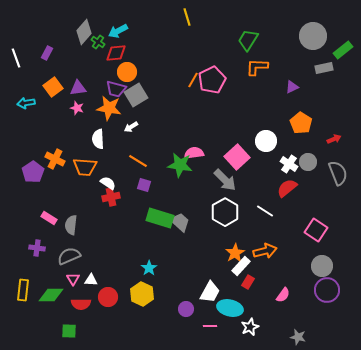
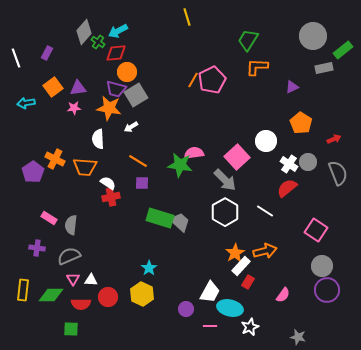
pink star at (77, 108): moved 3 px left; rotated 24 degrees counterclockwise
purple square at (144, 185): moved 2 px left, 2 px up; rotated 16 degrees counterclockwise
green square at (69, 331): moved 2 px right, 2 px up
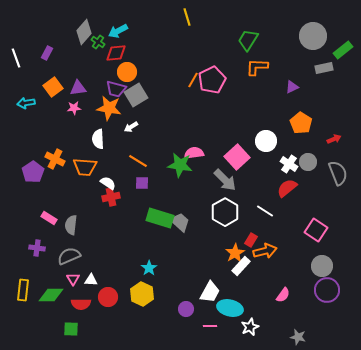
red rectangle at (248, 282): moved 3 px right, 42 px up
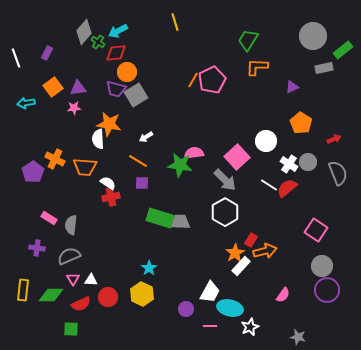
yellow line at (187, 17): moved 12 px left, 5 px down
orange star at (109, 108): moved 16 px down
white arrow at (131, 127): moved 15 px right, 10 px down
white line at (265, 211): moved 4 px right, 26 px up
gray trapezoid at (180, 222): rotated 40 degrees counterclockwise
red semicircle at (81, 304): rotated 24 degrees counterclockwise
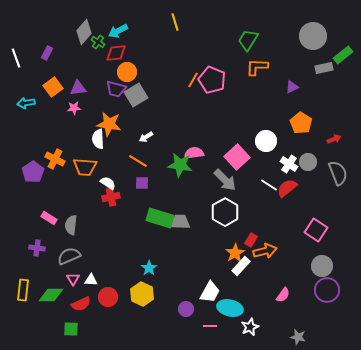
green rectangle at (343, 50): moved 5 px down
pink pentagon at (212, 80): rotated 24 degrees counterclockwise
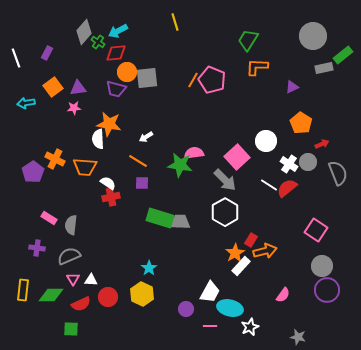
gray square at (136, 95): moved 11 px right, 17 px up; rotated 25 degrees clockwise
red arrow at (334, 139): moved 12 px left, 5 px down
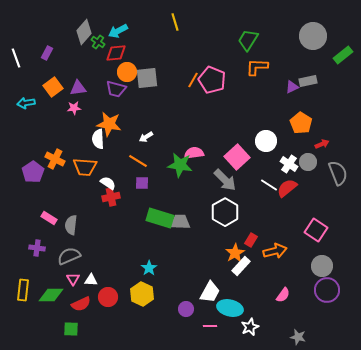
gray rectangle at (324, 68): moved 16 px left, 13 px down
orange arrow at (265, 251): moved 10 px right
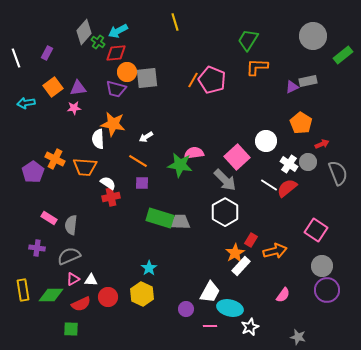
orange star at (109, 124): moved 4 px right
pink triangle at (73, 279): rotated 32 degrees clockwise
yellow rectangle at (23, 290): rotated 15 degrees counterclockwise
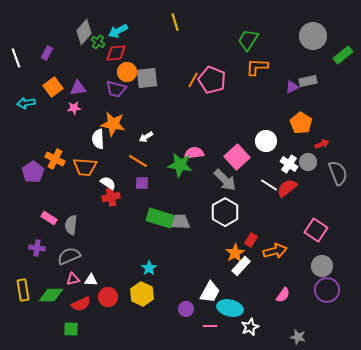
pink triangle at (73, 279): rotated 16 degrees clockwise
